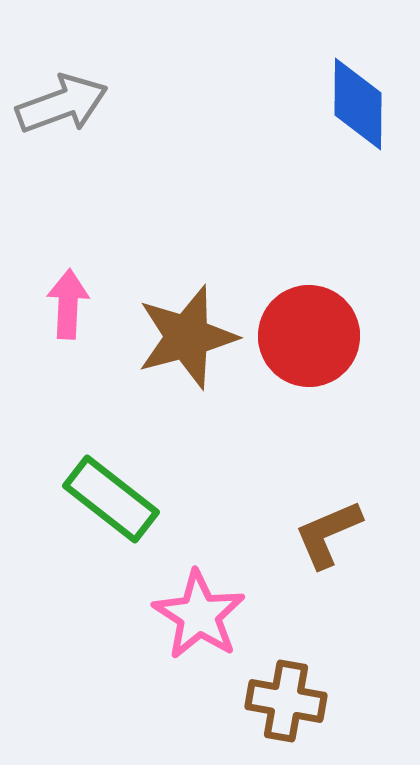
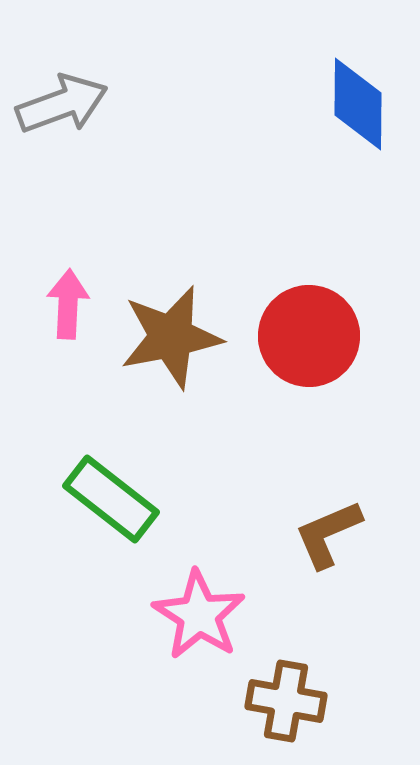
brown star: moved 16 px left; rotated 4 degrees clockwise
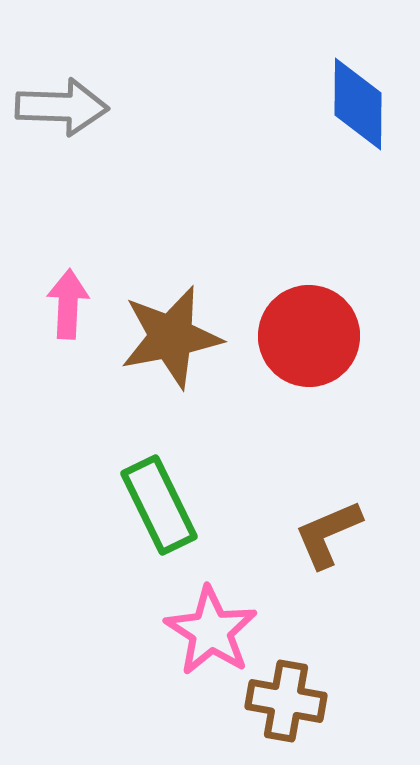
gray arrow: moved 3 px down; rotated 22 degrees clockwise
green rectangle: moved 48 px right, 6 px down; rotated 26 degrees clockwise
pink star: moved 12 px right, 16 px down
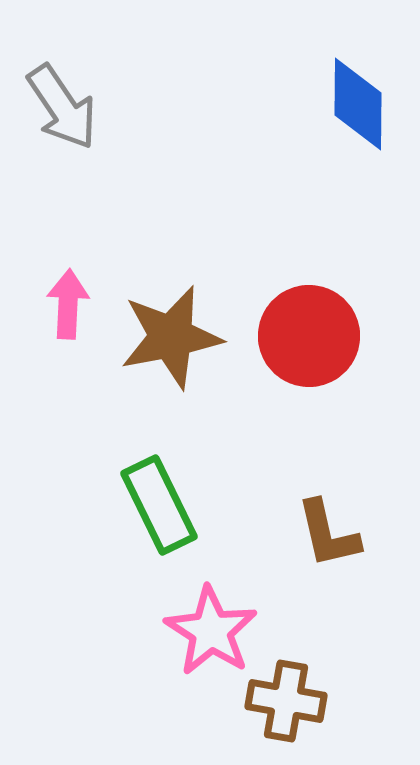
gray arrow: rotated 54 degrees clockwise
brown L-shape: rotated 80 degrees counterclockwise
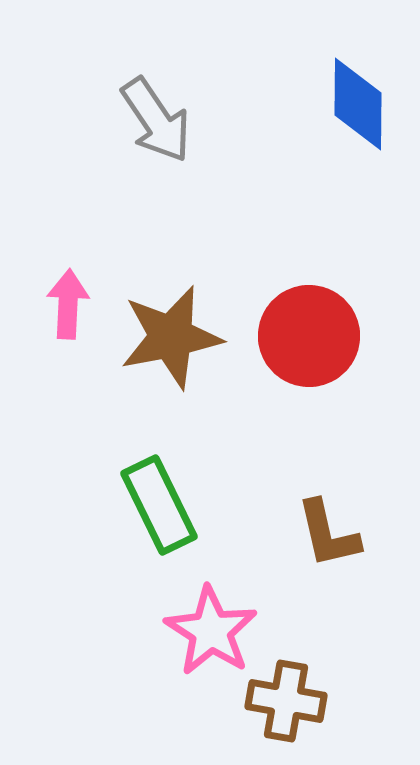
gray arrow: moved 94 px right, 13 px down
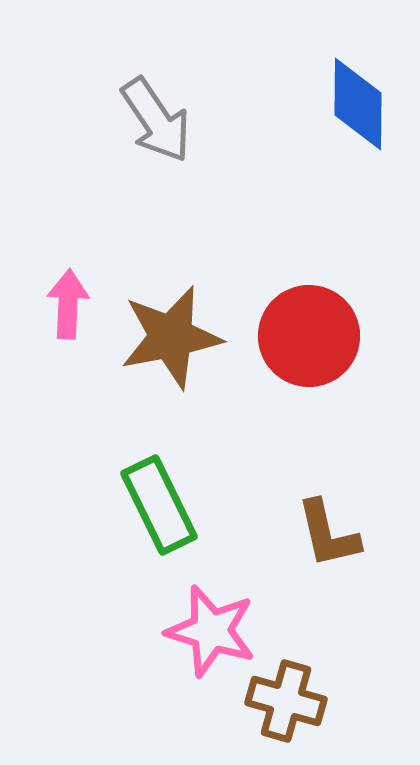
pink star: rotated 16 degrees counterclockwise
brown cross: rotated 6 degrees clockwise
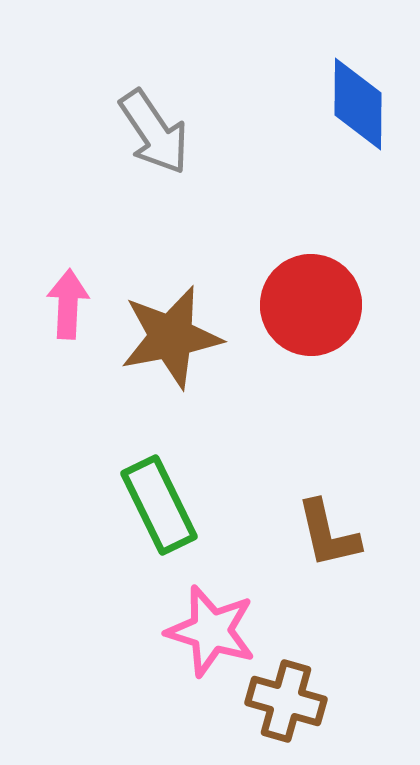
gray arrow: moved 2 px left, 12 px down
red circle: moved 2 px right, 31 px up
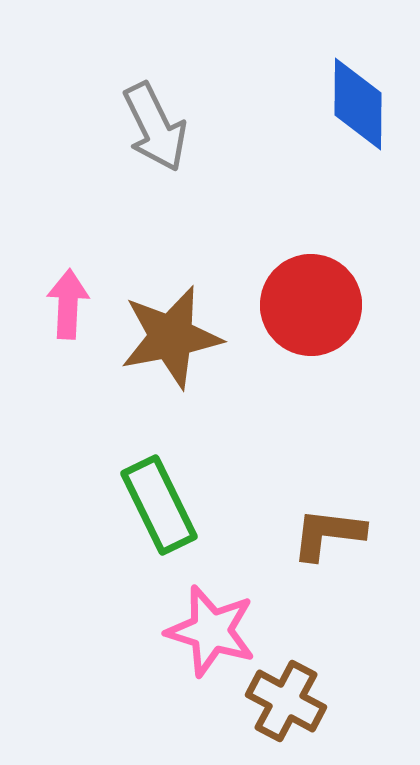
gray arrow: moved 1 px right, 5 px up; rotated 8 degrees clockwise
brown L-shape: rotated 110 degrees clockwise
brown cross: rotated 12 degrees clockwise
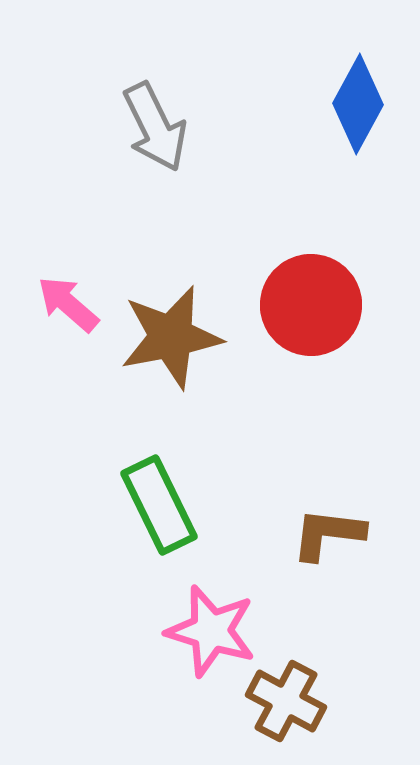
blue diamond: rotated 28 degrees clockwise
pink arrow: rotated 52 degrees counterclockwise
